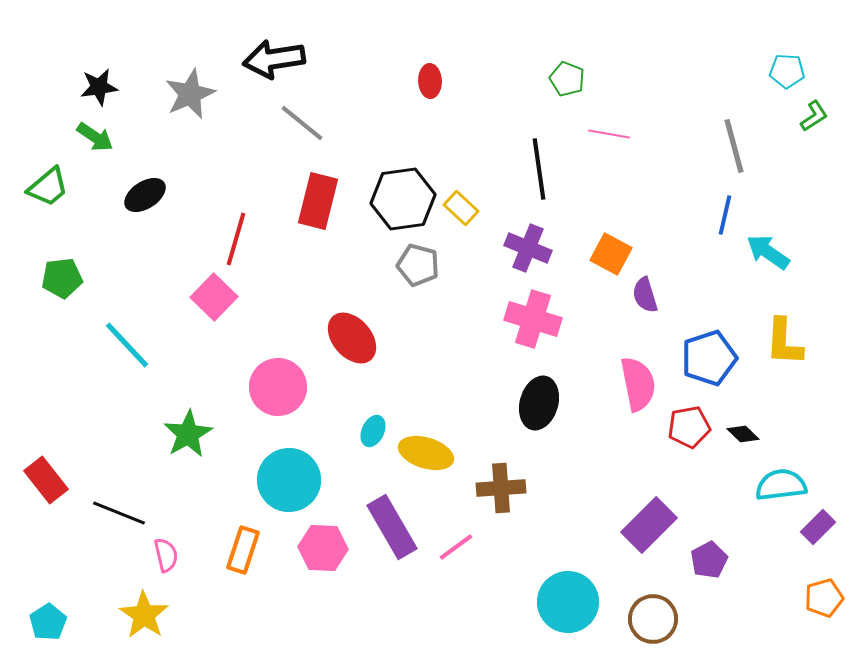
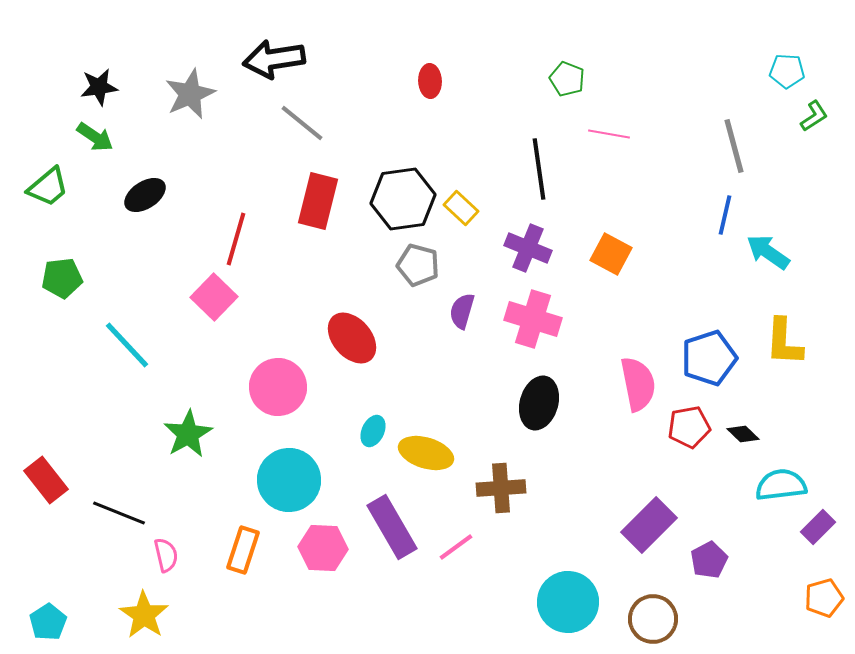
purple semicircle at (645, 295): moved 183 px left, 16 px down; rotated 33 degrees clockwise
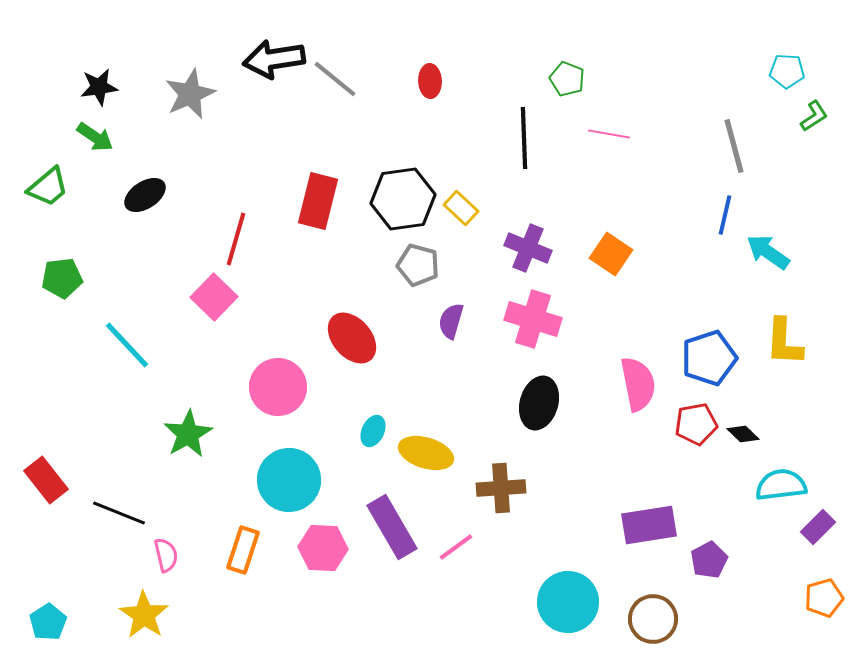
gray line at (302, 123): moved 33 px right, 44 px up
black line at (539, 169): moved 15 px left, 31 px up; rotated 6 degrees clockwise
orange square at (611, 254): rotated 6 degrees clockwise
purple semicircle at (462, 311): moved 11 px left, 10 px down
red pentagon at (689, 427): moved 7 px right, 3 px up
purple rectangle at (649, 525): rotated 36 degrees clockwise
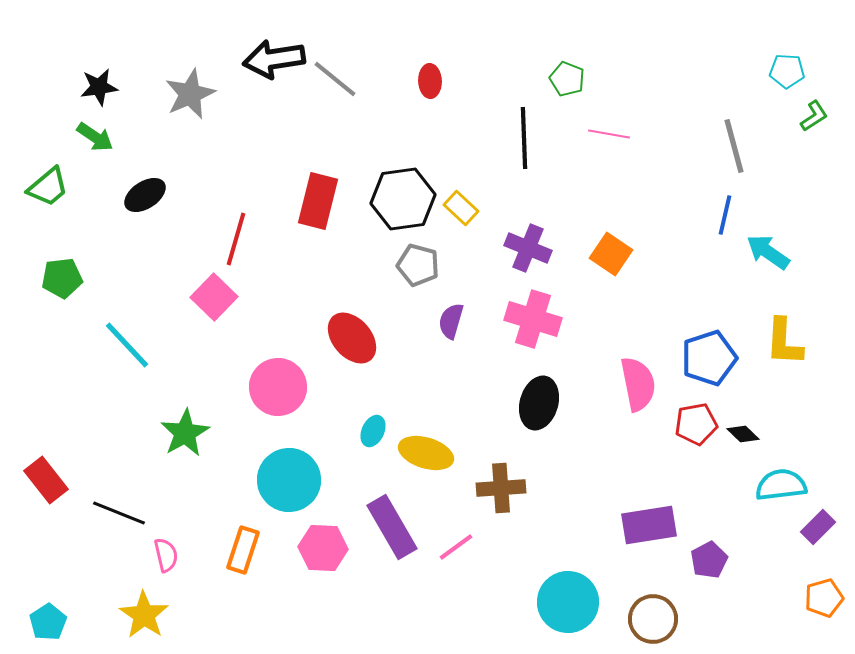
green star at (188, 434): moved 3 px left, 1 px up
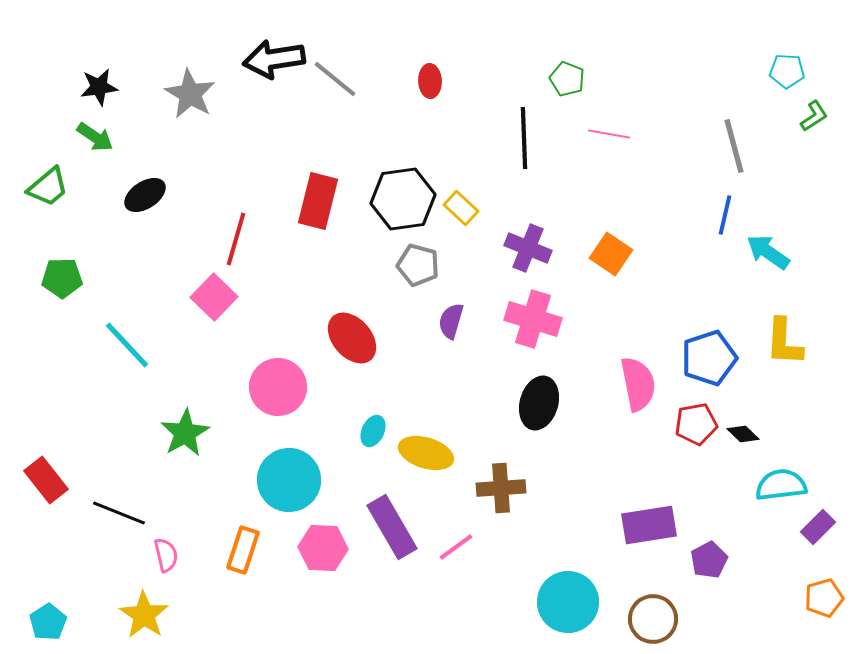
gray star at (190, 94): rotated 18 degrees counterclockwise
green pentagon at (62, 278): rotated 6 degrees clockwise
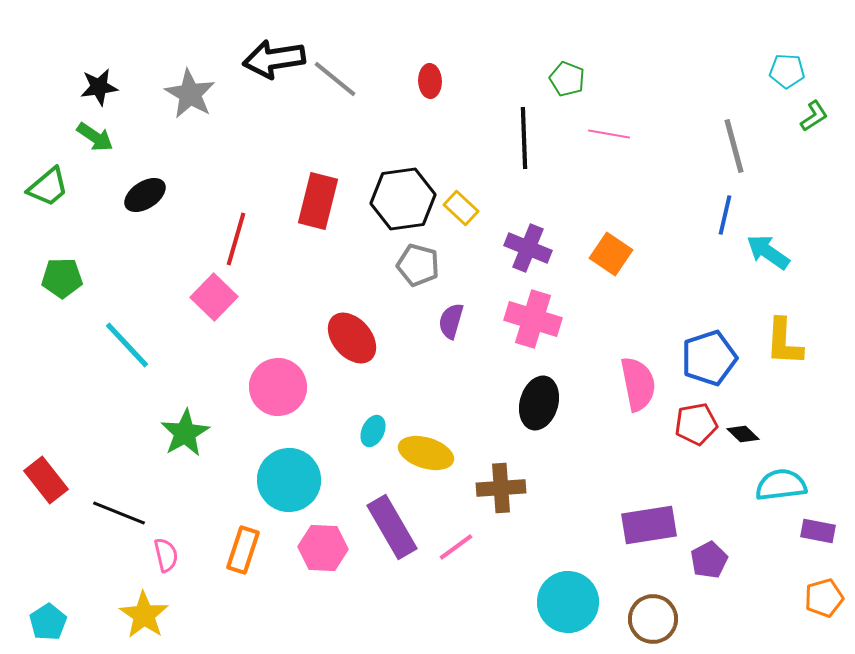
purple rectangle at (818, 527): moved 4 px down; rotated 56 degrees clockwise
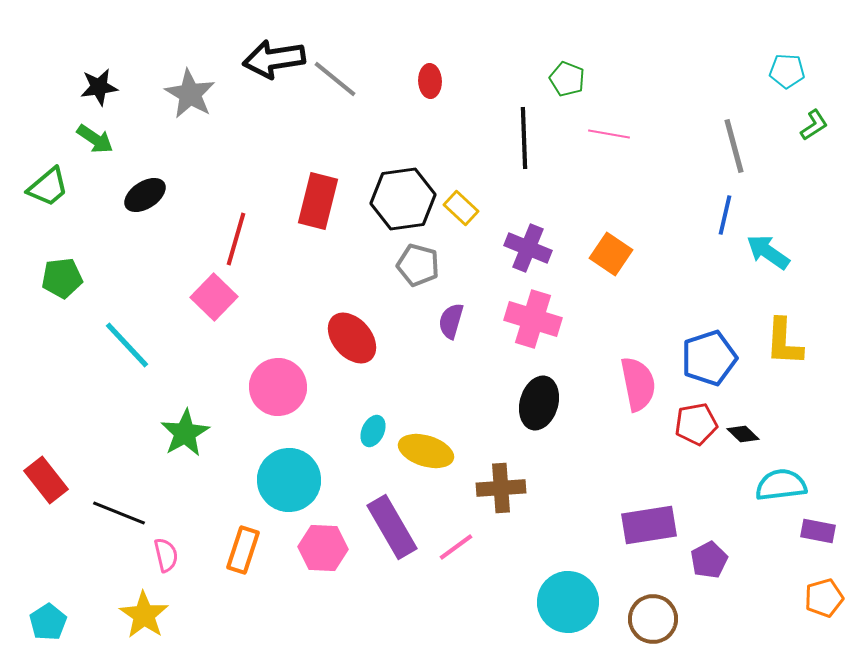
green L-shape at (814, 116): moved 9 px down
green arrow at (95, 137): moved 2 px down
green pentagon at (62, 278): rotated 6 degrees counterclockwise
yellow ellipse at (426, 453): moved 2 px up
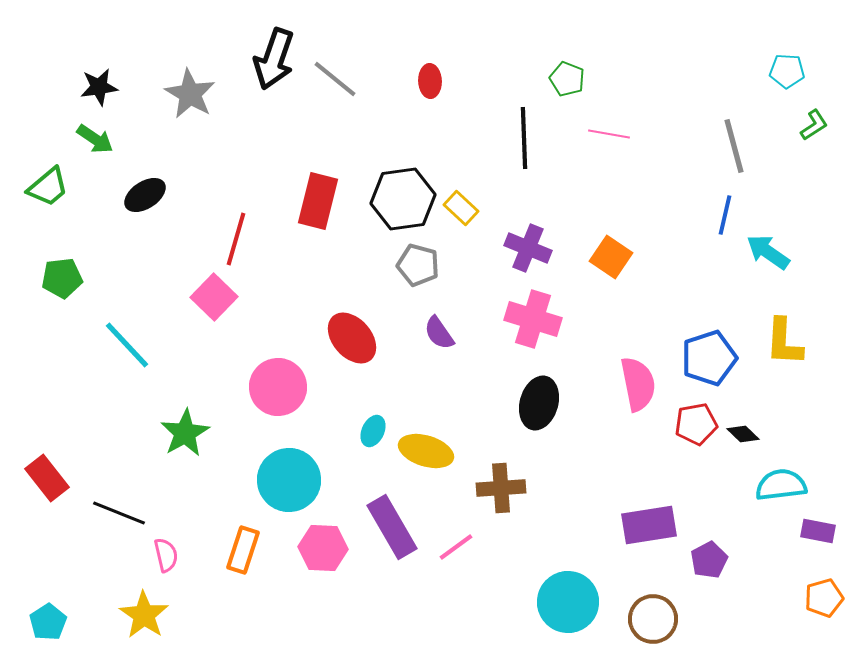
black arrow at (274, 59): rotated 62 degrees counterclockwise
orange square at (611, 254): moved 3 px down
purple semicircle at (451, 321): moved 12 px left, 12 px down; rotated 51 degrees counterclockwise
red rectangle at (46, 480): moved 1 px right, 2 px up
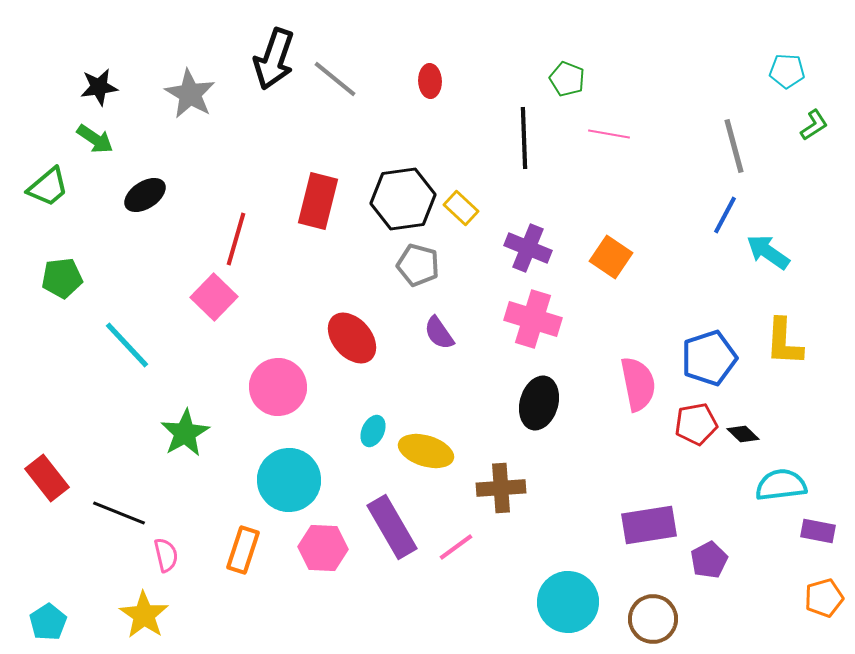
blue line at (725, 215): rotated 15 degrees clockwise
